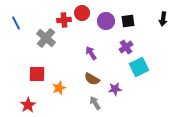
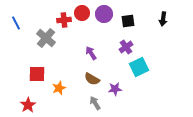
purple circle: moved 2 px left, 7 px up
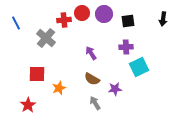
purple cross: rotated 32 degrees clockwise
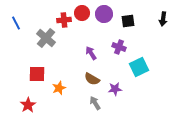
purple cross: moved 7 px left; rotated 24 degrees clockwise
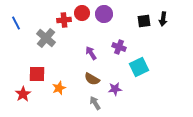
black square: moved 16 px right
red star: moved 5 px left, 11 px up
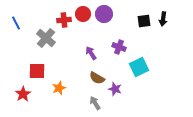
red circle: moved 1 px right, 1 px down
red square: moved 3 px up
brown semicircle: moved 5 px right, 1 px up
purple star: rotated 24 degrees clockwise
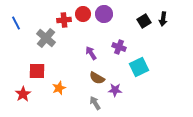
black square: rotated 24 degrees counterclockwise
purple star: moved 1 px down; rotated 16 degrees counterclockwise
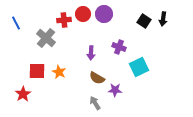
black square: rotated 24 degrees counterclockwise
purple arrow: rotated 144 degrees counterclockwise
orange star: moved 16 px up; rotated 24 degrees counterclockwise
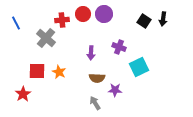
red cross: moved 2 px left
brown semicircle: rotated 28 degrees counterclockwise
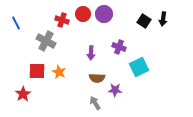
red cross: rotated 24 degrees clockwise
gray cross: moved 3 px down; rotated 12 degrees counterclockwise
